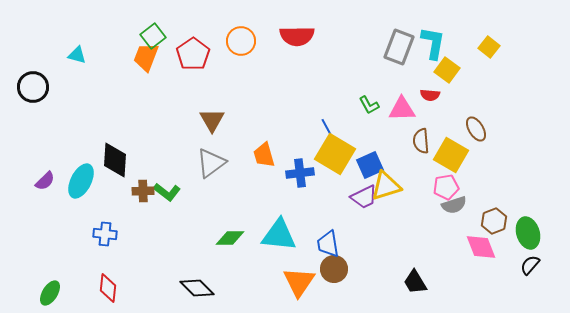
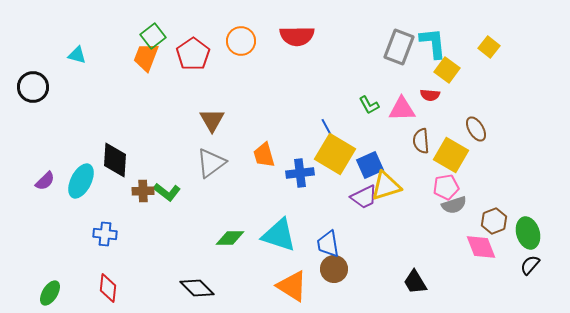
cyan L-shape at (433, 43): rotated 16 degrees counterclockwise
cyan triangle at (279, 235): rotated 12 degrees clockwise
orange triangle at (299, 282): moved 7 px left, 4 px down; rotated 32 degrees counterclockwise
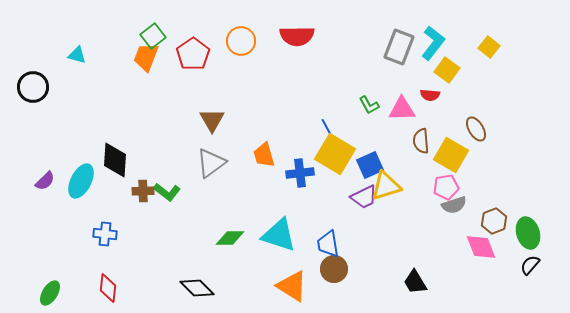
cyan L-shape at (433, 43): rotated 44 degrees clockwise
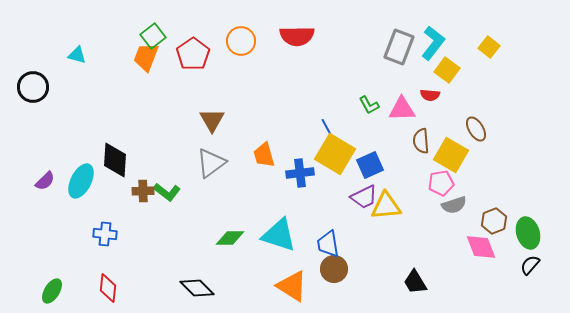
yellow triangle at (386, 186): moved 20 px down; rotated 12 degrees clockwise
pink pentagon at (446, 187): moved 5 px left, 4 px up
green ellipse at (50, 293): moved 2 px right, 2 px up
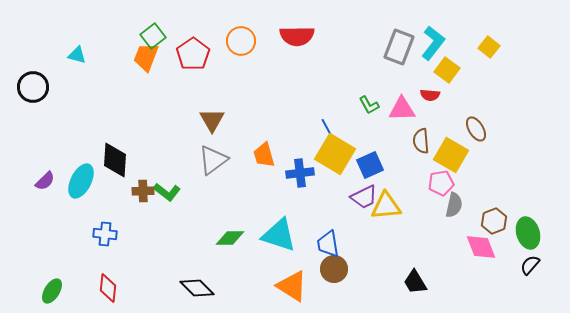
gray triangle at (211, 163): moved 2 px right, 3 px up
gray semicircle at (454, 205): rotated 60 degrees counterclockwise
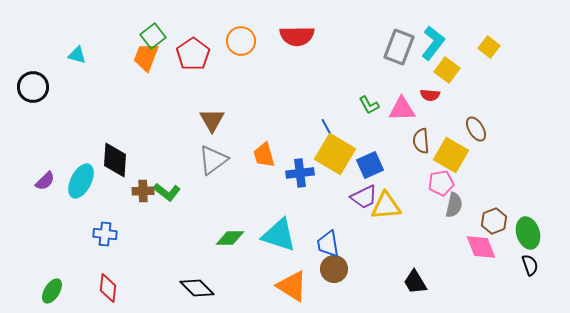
black semicircle at (530, 265): rotated 120 degrees clockwise
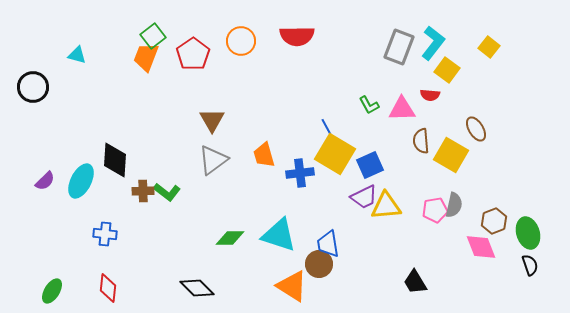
pink pentagon at (441, 183): moved 6 px left, 27 px down
brown circle at (334, 269): moved 15 px left, 5 px up
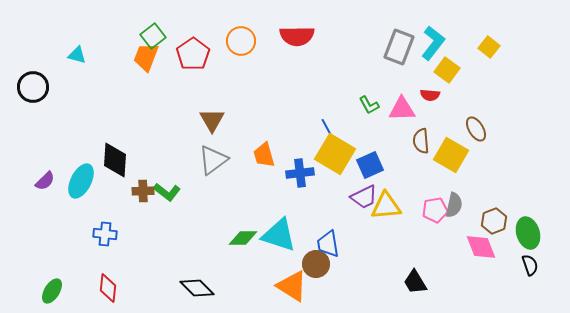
green diamond at (230, 238): moved 13 px right
brown circle at (319, 264): moved 3 px left
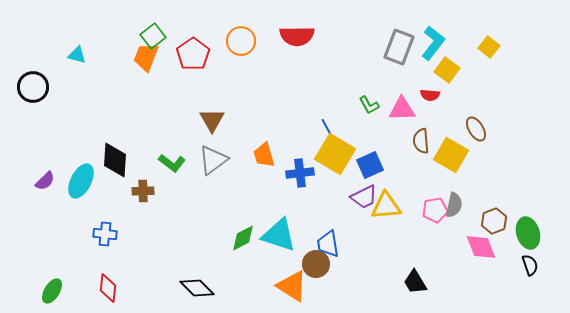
green L-shape at (167, 192): moved 5 px right, 29 px up
green diamond at (243, 238): rotated 28 degrees counterclockwise
